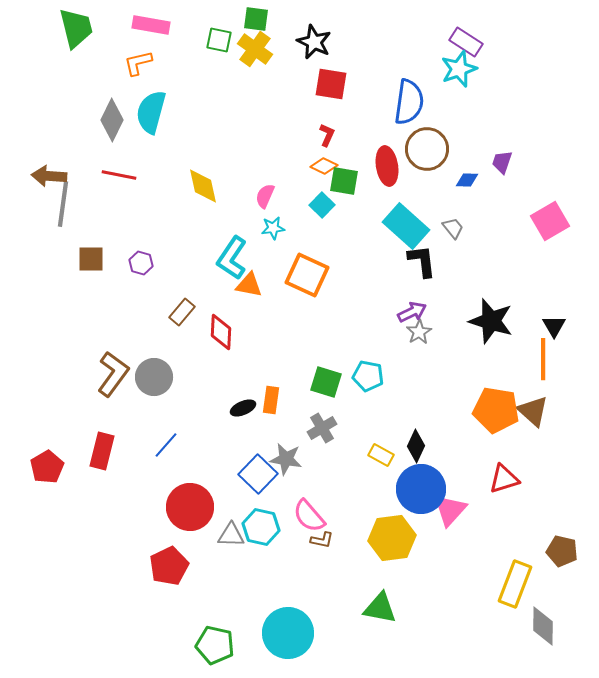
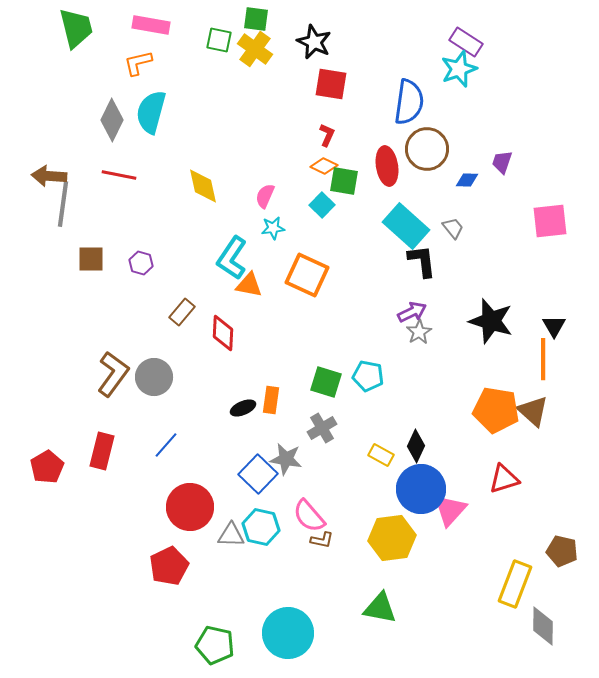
pink square at (550, 221): rotated 24 degrees clockwise
red diamond at (221, 332): moved 2 px right, 1 px down
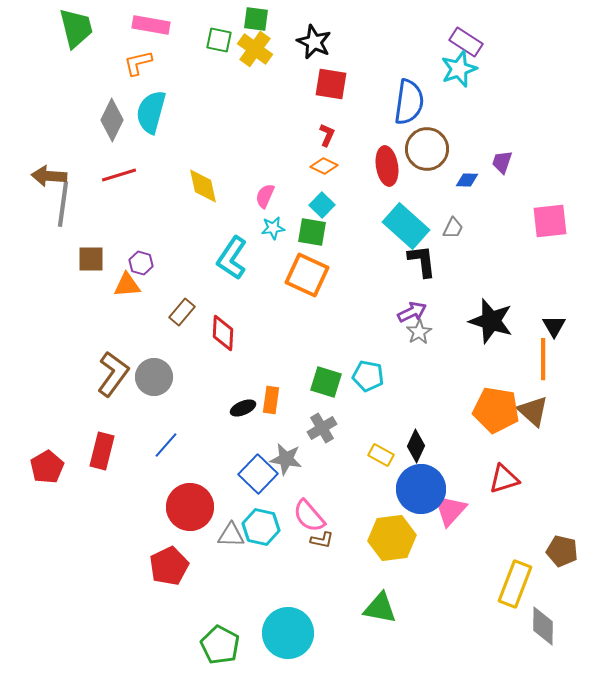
red line at (119, 175): rotated 28 degrees counterclockwise
green square at (344, 181): moved 32 px left, 51 px down
gray trapezoid at (453, 228): rotated 65 degrees clockwise
orange triangle at (249, 285): moved 122 px left; rotated 16 degrees counterclockwise
green pentagon at (215, 645): moved 5 px right; rotated 15 degrees clockwise
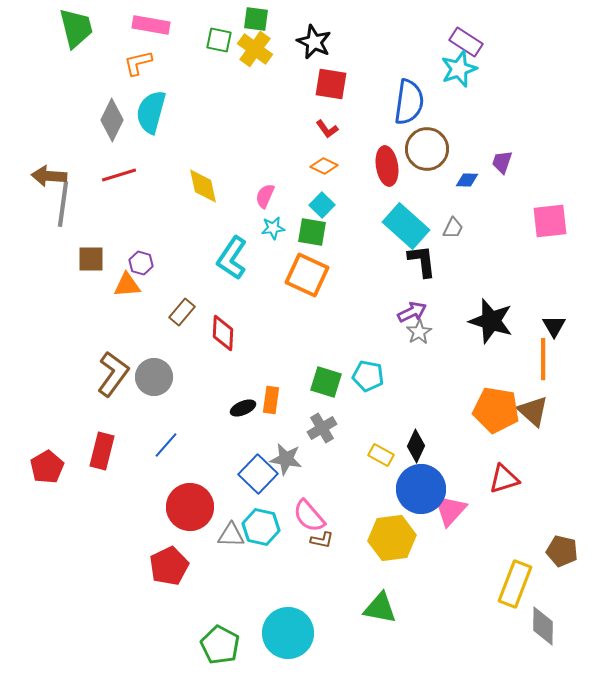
red L-shape at (327, 135): moved 6 px up; rotated 120 degrees clockwise
